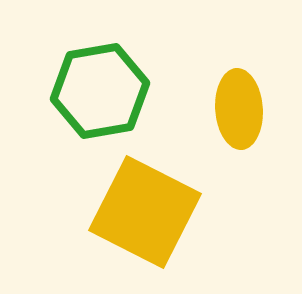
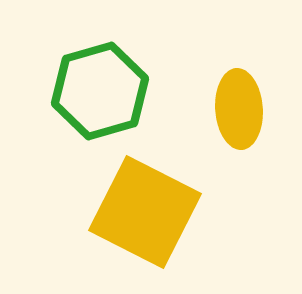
green hexagon: rotated 6 degrees counterclockwise
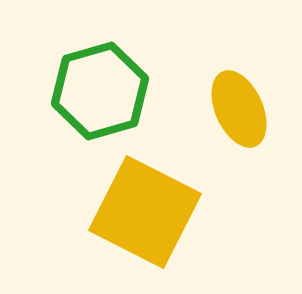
yellow ellipse: rotated 20 degrees counterclockwise
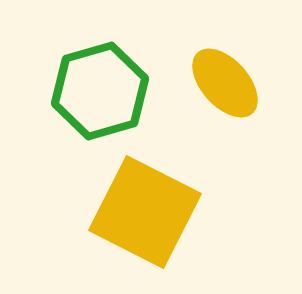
yellow ellipse: moved 14 px left, 26 px up; rotated 18 degrees counterclockwise
